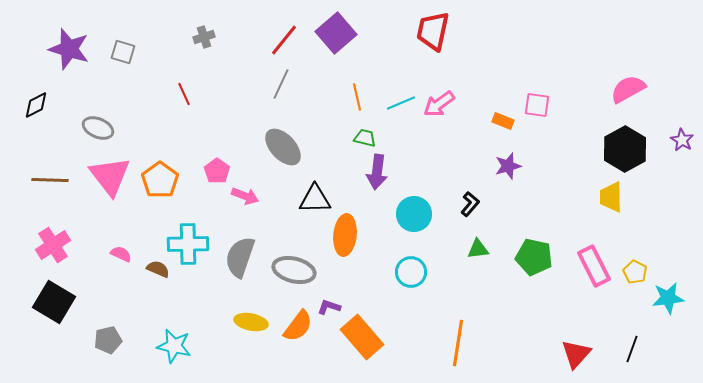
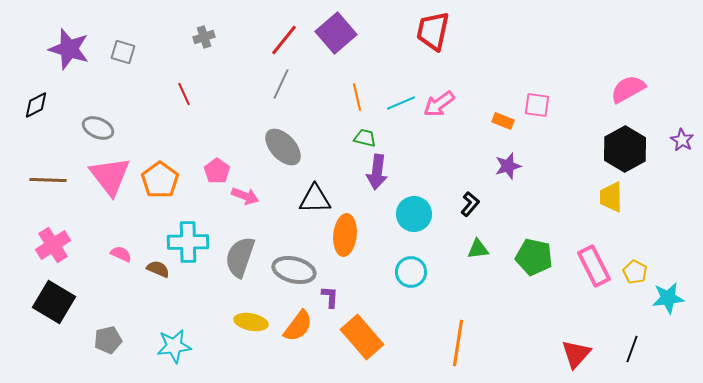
brown line at (50, 180): moved 2 px left
cyan cross at (188, 244): moved 2 px up
purple L-shape at (329, 307): moved 1 px right, 10 px up; rotated 75 degrees clockwise
cyan star at (174, 346): rotated 20 degrees counterclockwise
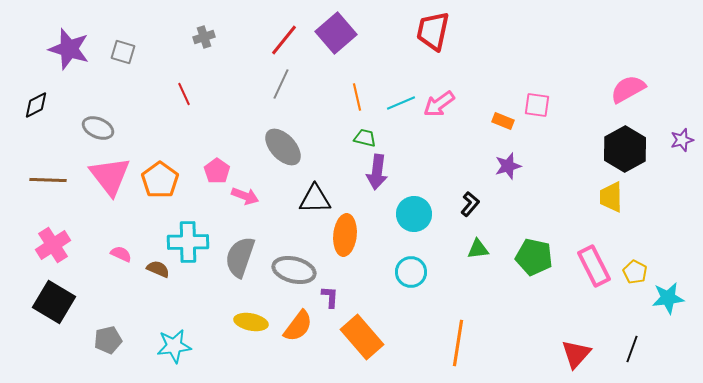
purple star at (682, 140): rotated 25 degrees clockwise
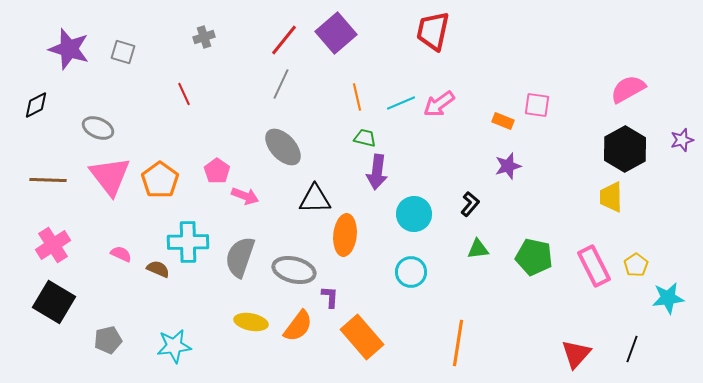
yellow pentagon at (635, 272): moved 1 px right, 7 px up; rotated 10 degrees clockwise
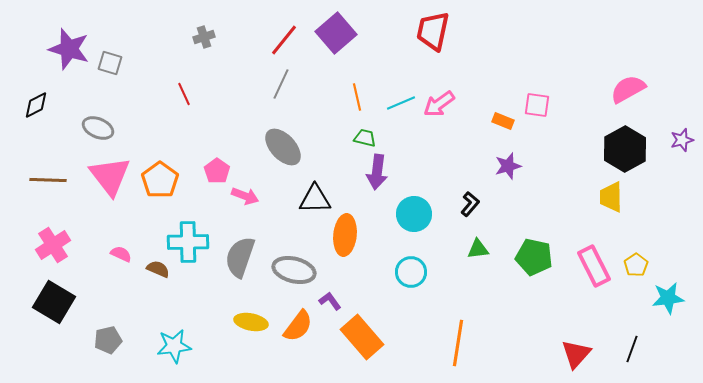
gray square at (123, 52): moved 13 px left, 11 px down
purple L-shape at (330, 297): moved 4 px down; rotated 40 degrees counterclockwise
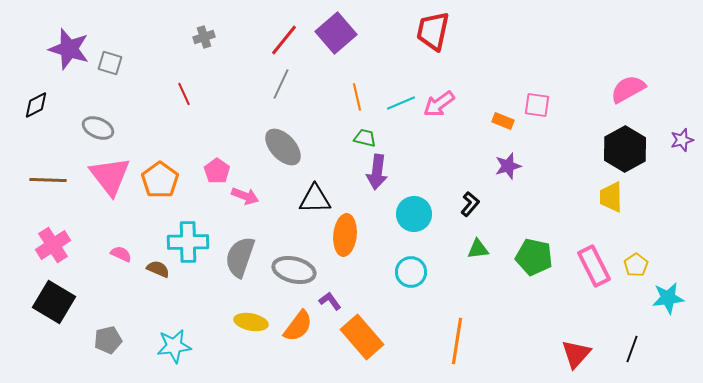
orange line at (458, 343): moved 1 px left, 2 px up
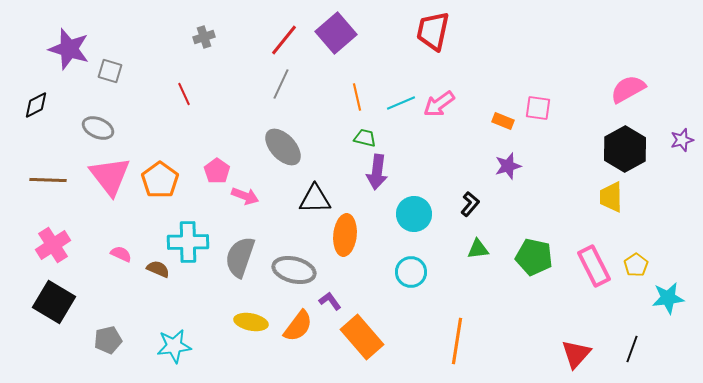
gray square at (110, 63): moved 8 px down
pink square at (537, 105): moved 1 px right, 3 px down
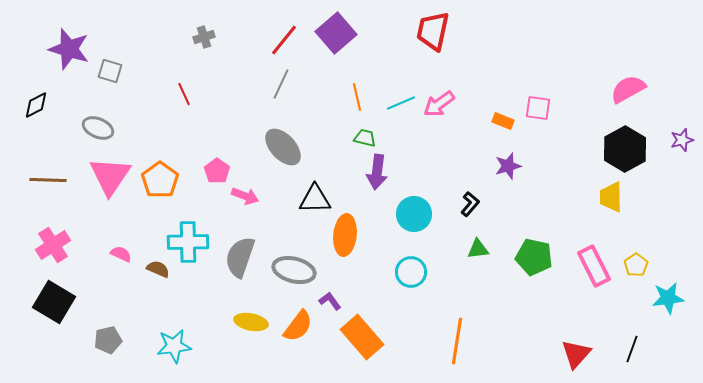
pink triangle at (110, 176): rotated 12 degrees clockwise
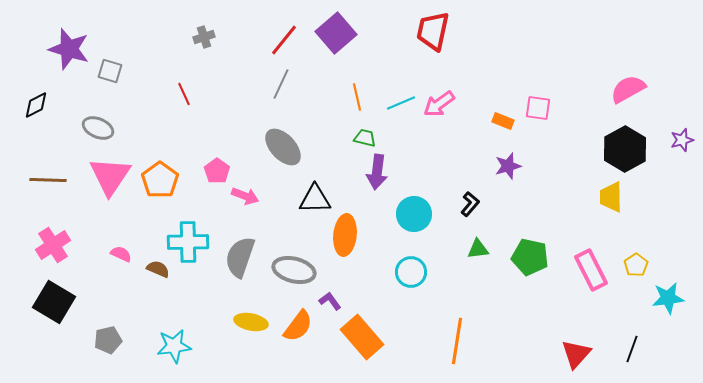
green pentagon at (534, 257): moved 4 px left
pink rectangle at (594, 266): moved 3 px left, 4 px down
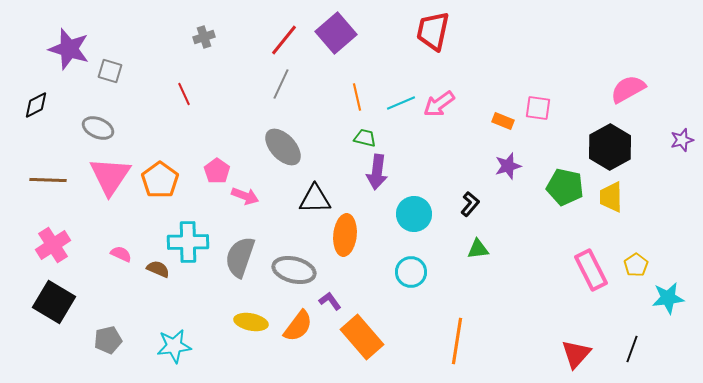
black hexagon at (625, 149): moved 15 px left, 2 px up
green pentagon at (530, 257): moved 35 px right, 70 px up
